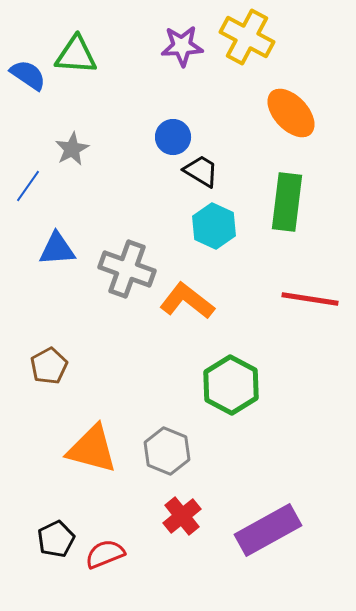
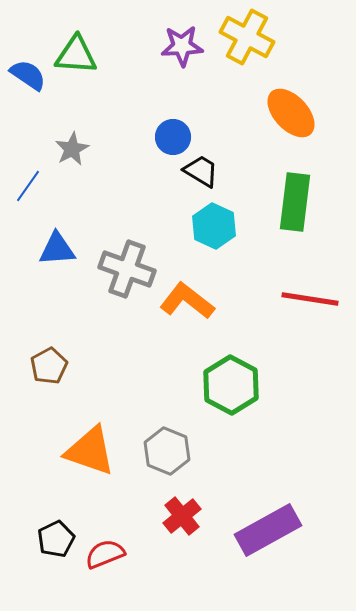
green rectangle: moved 8 px right
orange triangle: moved 2 px left, 2 px down; rotated 4 degrees clockwise
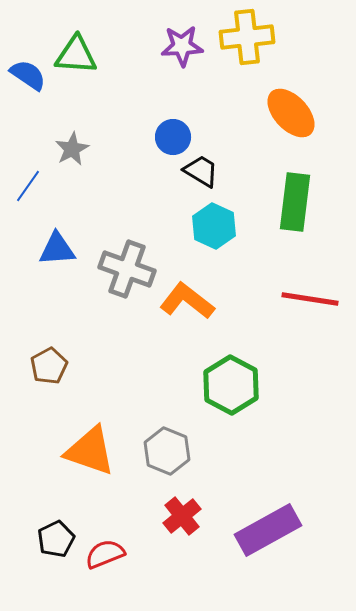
yellow cross: rotated 34 degrees counterclockwise
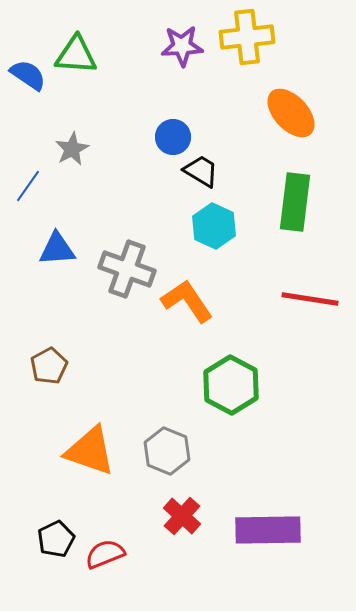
orange L-shape: rotated 18 degrees clockwise
red cross: rotated 9 degrees counterclockwise
purple rectangle: rotated 28 degrees clockwise
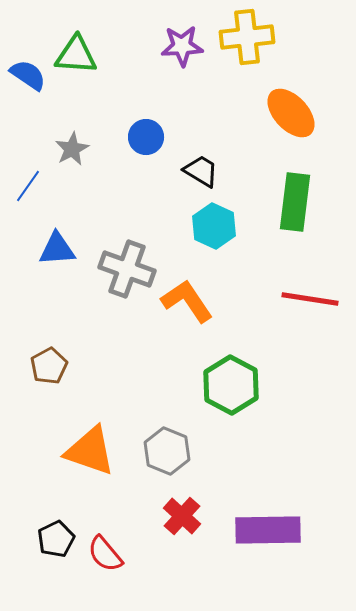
blue circle: moved 27 px left
red semicircle: rotated 108 degrees counterclockwise
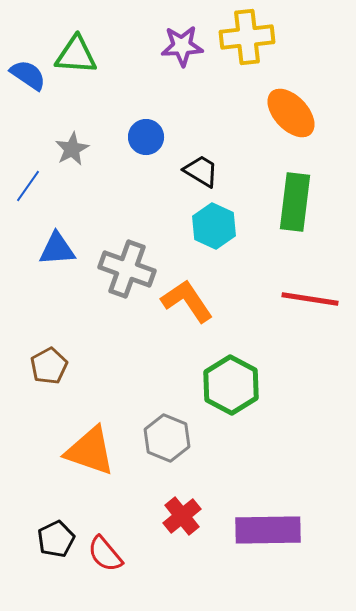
gray hexagon: moved 13 px up
red cross: rotated 9 degrees clockwise
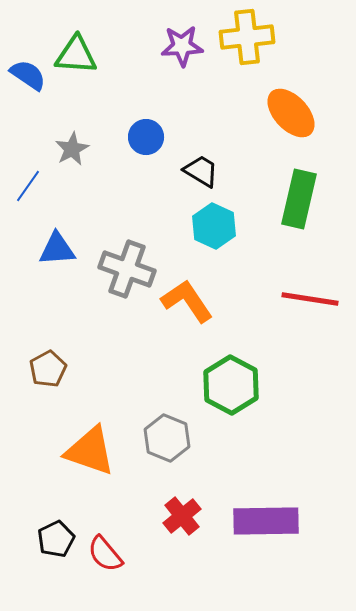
green rectangle: moved 4 px right, 3 px up; rotated 6 degrees clockwise
brown pentagon: moved 1 px left, 3 px down
purple rectangle: moved 2 px left, 9 px up
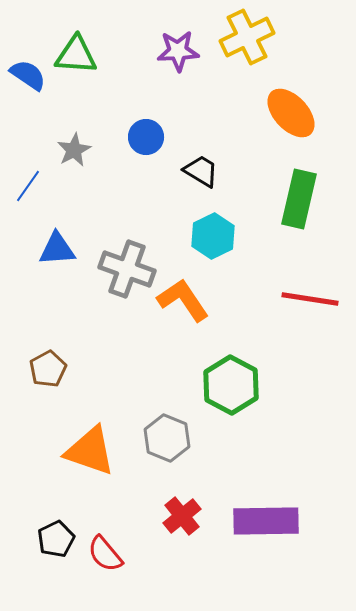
yellow cross: rotated 20 degrees counterclockwise
purple star: moved 4 px left, 5 px down
gray star: moved 2 px right, 1 px down
cyan hexagon: moved 1 px left, 10 px down; rotated 9 degrees clockwise
orange L-shape: moved 4 px left, 1 px up
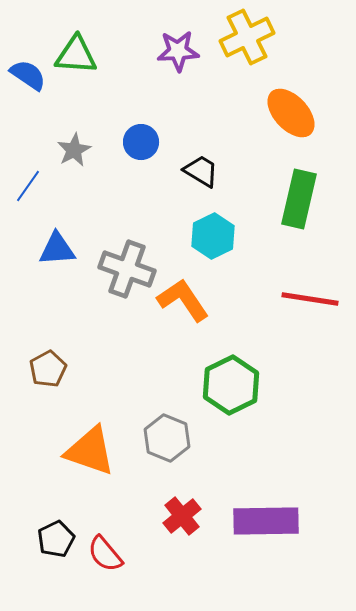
blue circle: moved 5 px left, 5 px down
green hexagon: rotated 6 degrees clockwise
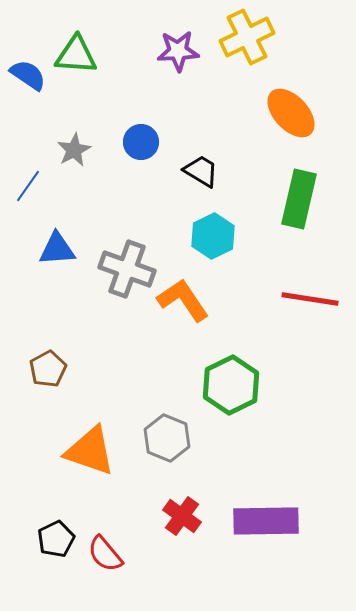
red cross: rotated 15 degrees counterclockwise
